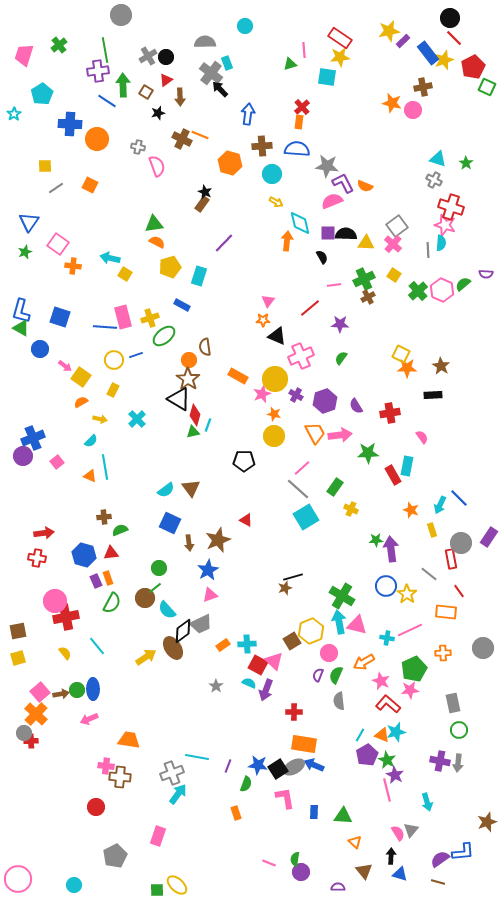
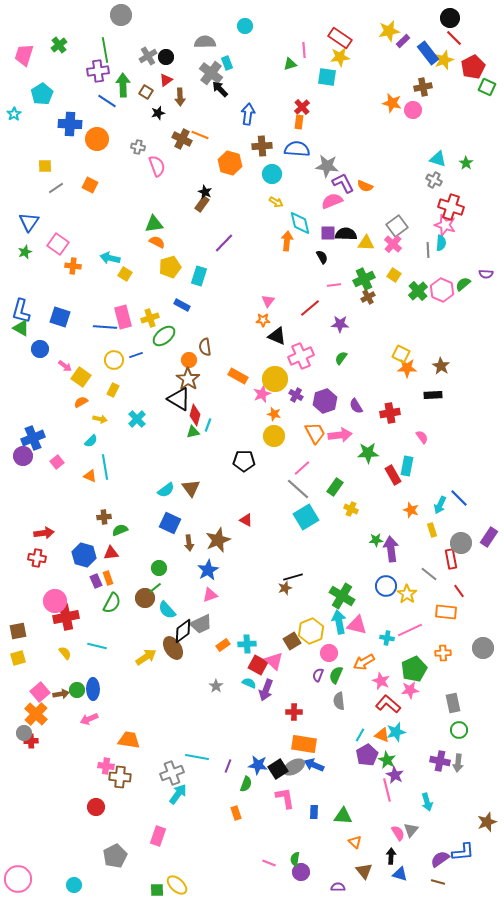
cyan line at (97, 646): rotated 36 degrees counterclockwise
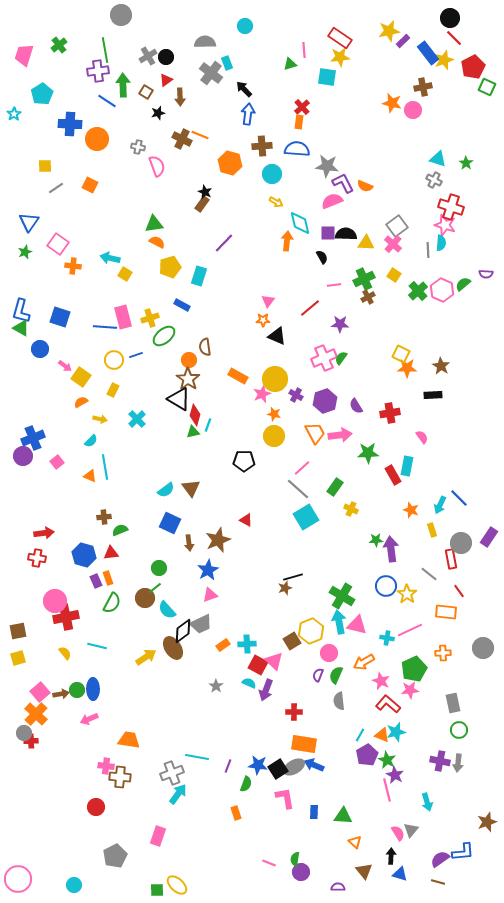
black arrow at (220, 89): moved 24 px right
pink cross at (301, 356): moved 23 px right, 2 px down
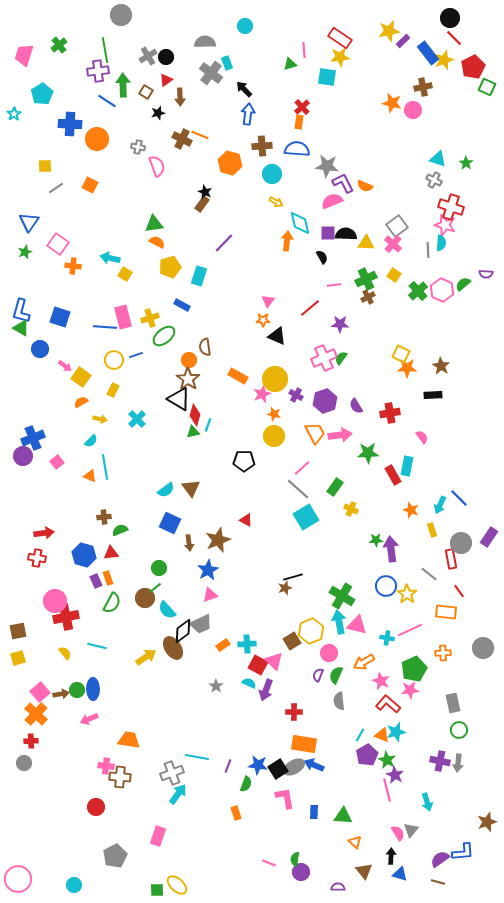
green cross at (364, 279): moved 2 px right
gray circle at (24, 733): moved 30 px down
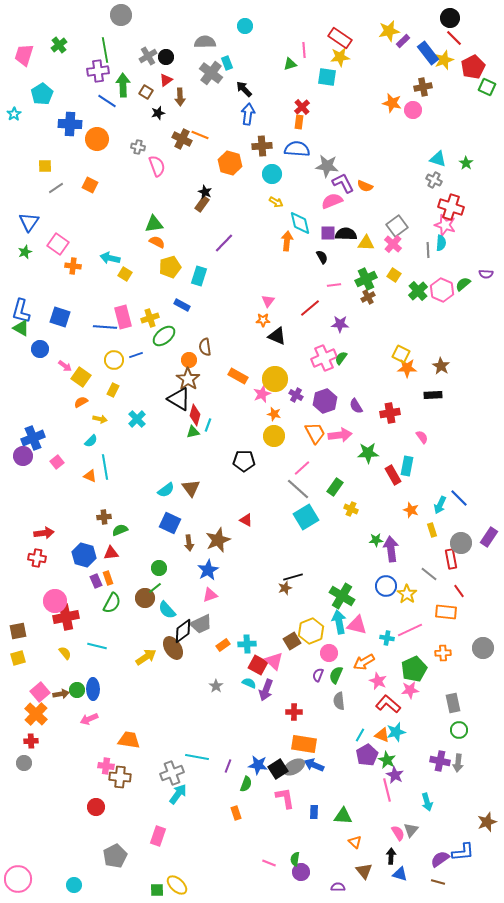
pink star at (381, 681): moved 3 px left
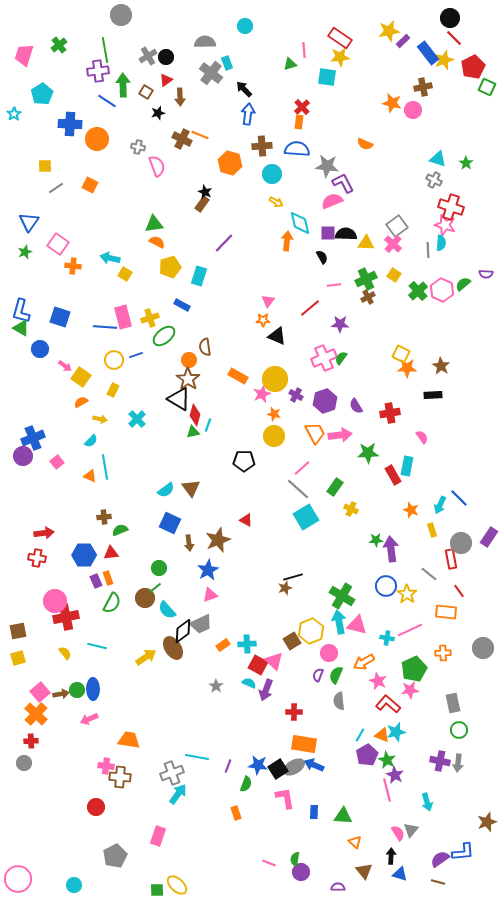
orange semicircle at (365, 186): moved 42 px up
blue hexagon at (84, 555): rotated 15 degrees counterclockwise
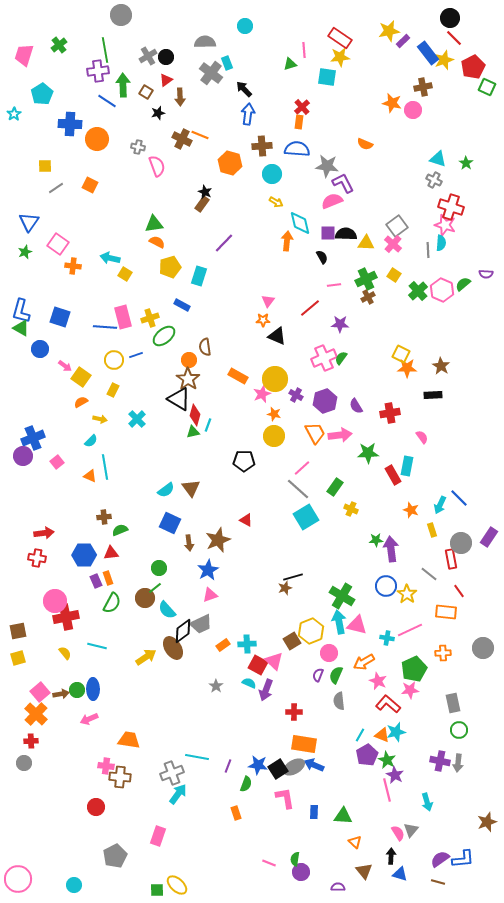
blue L-shape at (463, 852): moved 7 px down
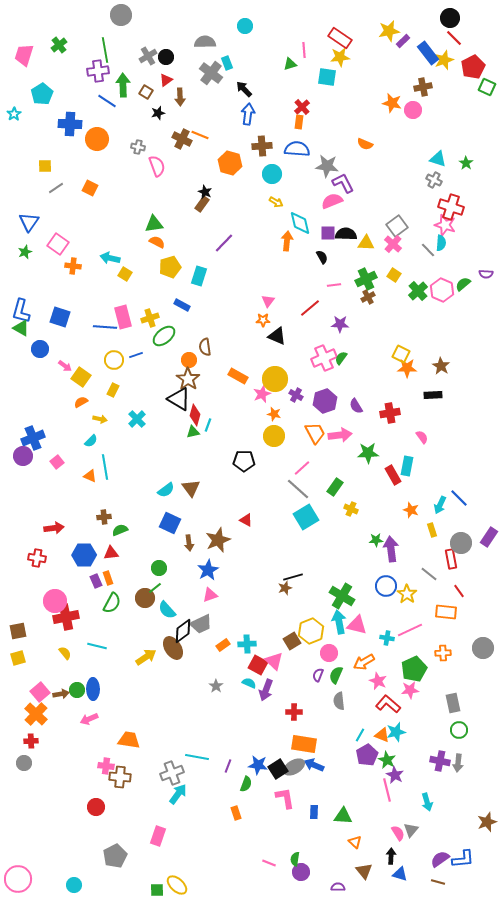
orange square at (90, 185): moved 3 px down
gray line at (428, 250): rotated 42 degrees counterclockwise
red arrow at (44, 533): moved 10 px right, 5 px up
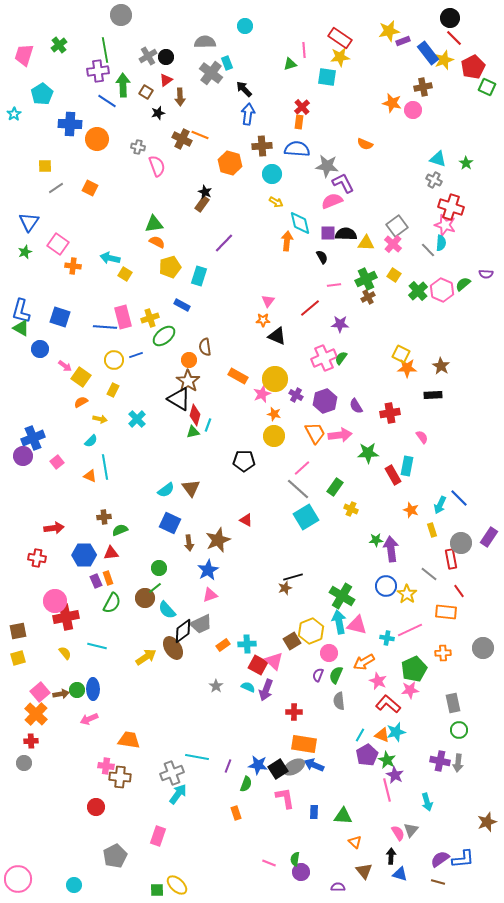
purple rectangle at (403, 41): rotated 24 degrees clockwise
brown star at (188, 379): moved 2 px down
cyan semicircle at (249, 683): moved 1 px left, 4 px down
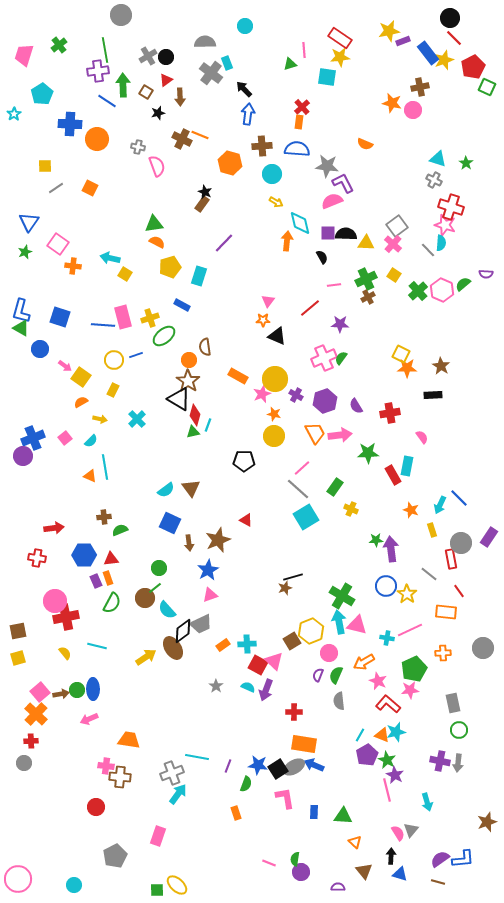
brown cross at (423, 87): moved 3 px left
blue line at (105, 327): moved 2 px left, 2 px up
pink square at (57, 462): moved 8 px right, 24 px up
red triangle at (111, 553): moved 6 px down
